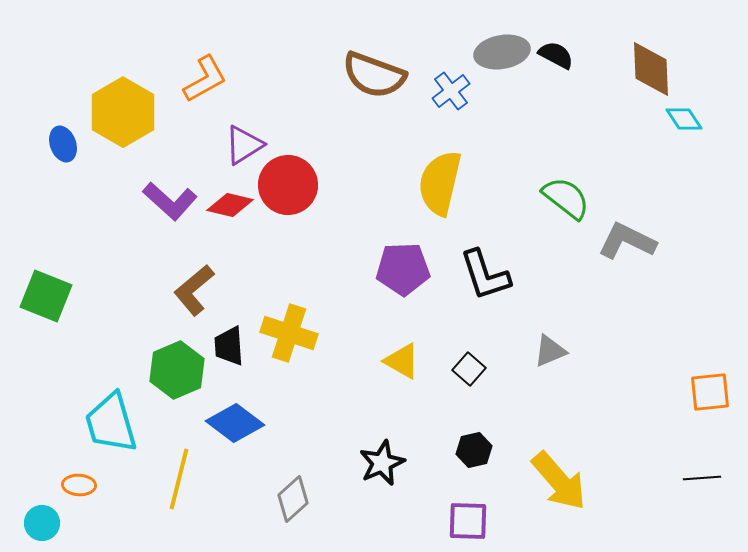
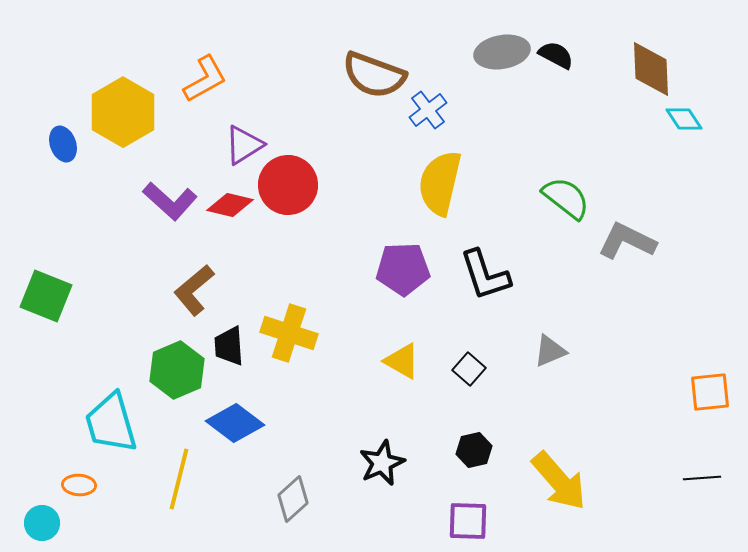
blue cross: moved 23 px left, 19 px down
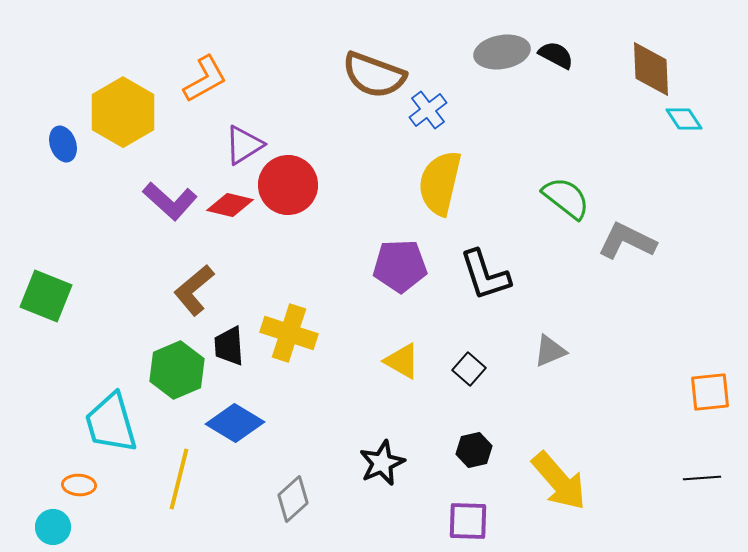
purple pentagon: moved 3 px left, 3 px up
blue diamond: rotated 6 degrees counterclockwise
cyan circle: moved 11 px right, 4 px down
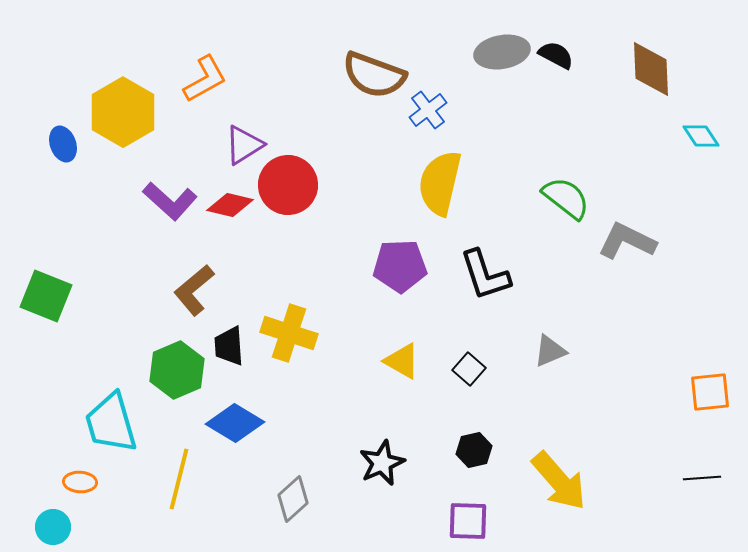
cyan diamond: moved 17 px right, 17 px down
orange ellipse: moved 1 px right, 3 px up
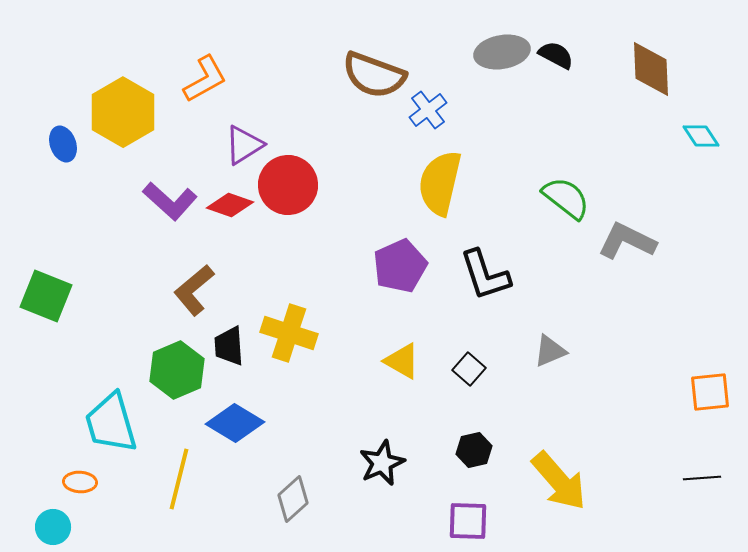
red diamond: rotated 6 degrees clockwise
purple pentagon: rotated 22 degrees counterclockwise
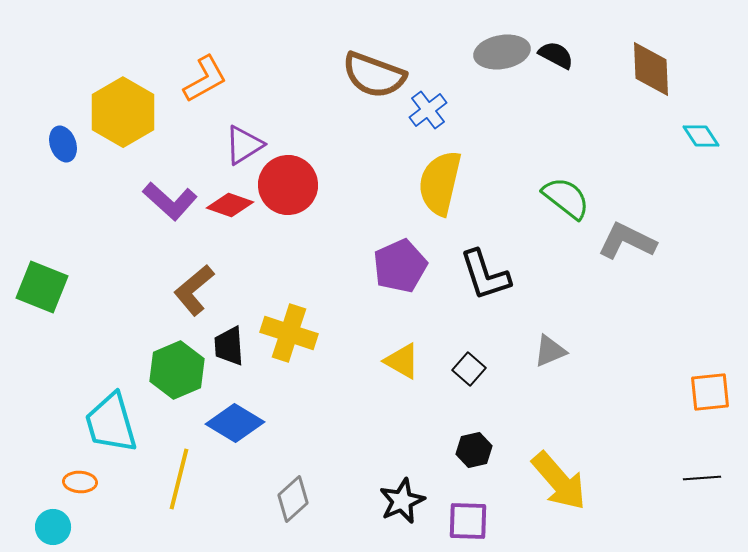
green square: moved 4 px left, 9 px up
black star: moved 20 px right, 38 px down
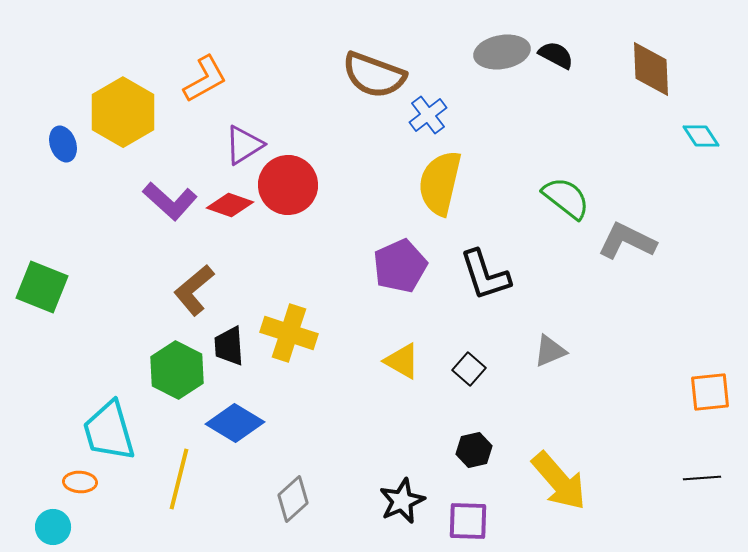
blue cross: moved 5 px down
green hexagon: rotated 10 degrees counterclockwise
cyan trapezoid: moved 2 px left, 8 px down
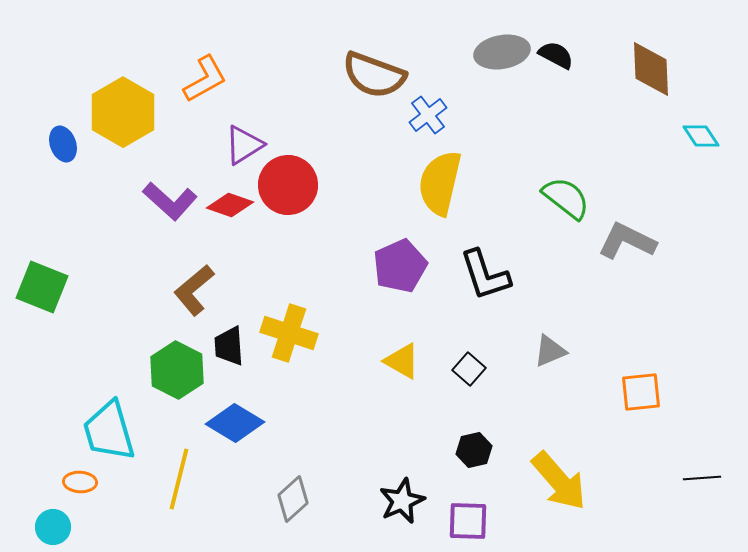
orange square: moved 69 px left
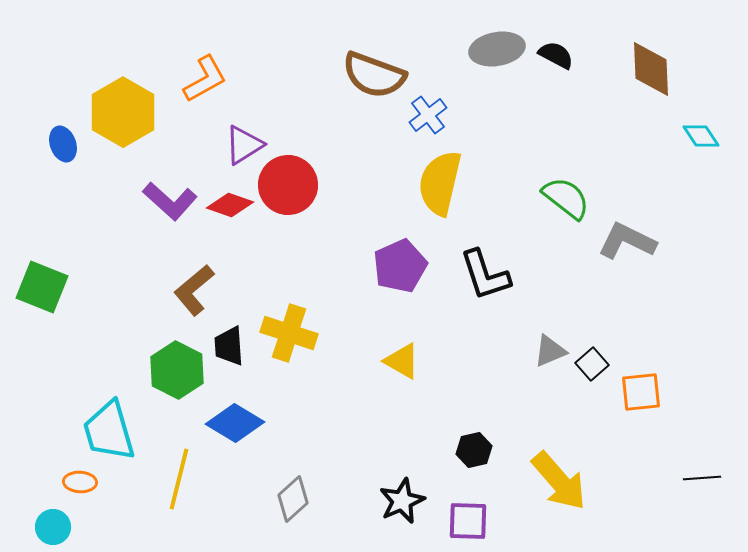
gray ellipse: moved 5 px left, 3 px up
black square: moved 123 px right, 5 px up; rotated 8 degrees clockwise
